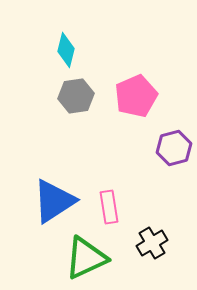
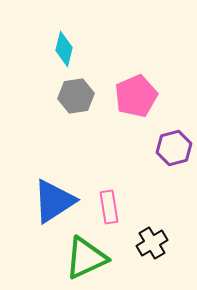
cyan diamond: moved 2 px left, 1 px up
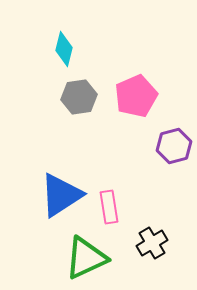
gray hexagon: moved 3 px right, 1 px down
purple hexagon: moved 2 px up
blue triangle: moved 7 px right, 6 px up
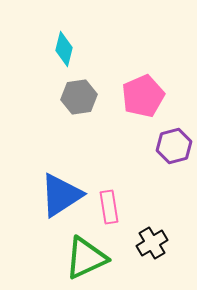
pink pentagon: moved 7 px right
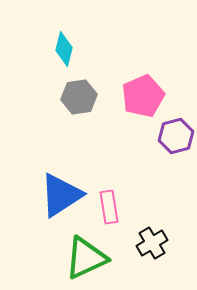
purple hexagon: moved 2 px right, 10 px up
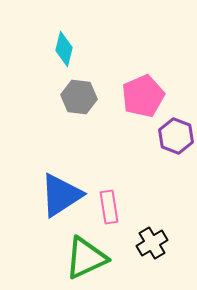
gray hexagon: rotated 16 degrees clockwise
purple hexagon: rotated 24 degrees counterclockwise
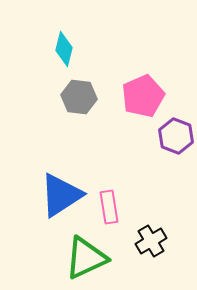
black cross: moved 1 px left, 2 px up
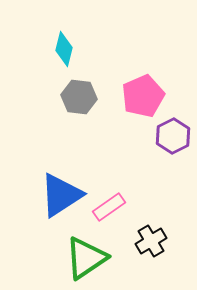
purple hexagon: moved 3 px left; rotated 12 degrees clockwise
pink rectangle: rotated 64 degrees clockwise
green triangle: rotated 9 degrees counterclockwise
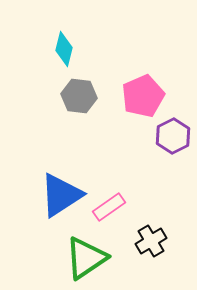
gray hexagon: moved 1 px up
